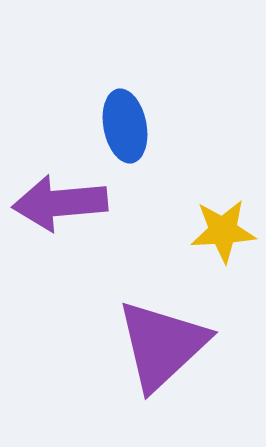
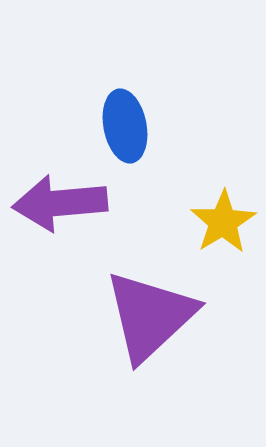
yellow star: moved 9 px up; rotated 28 degrees counterclockwise
purple triangle: moved 12 px left, 29 px up
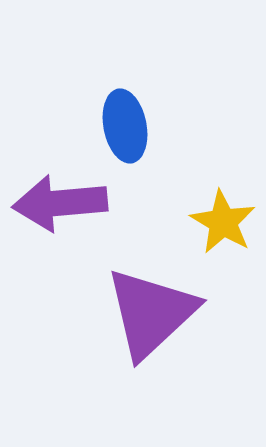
yellow star: rotated 10 degrees counterclockwise
purple triangle: moved 1 px right, 3 px up
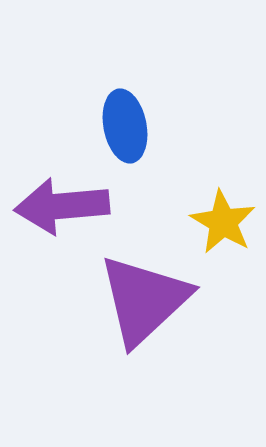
purple arrow: moved 2 px right, 3 px down
purple triangle: moved 7 px left, 13 px up
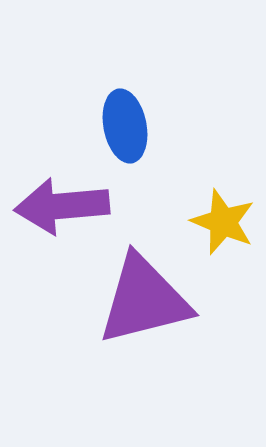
yellow star: rotated 8 degrees counterclockwise
purple triangle: rotated 29 degrees clockwise
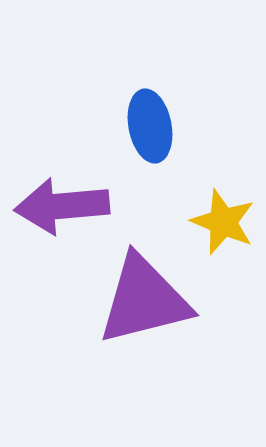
blue ellipse: moved 25 px right
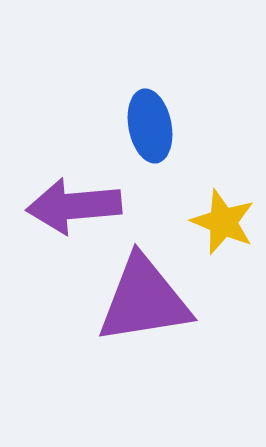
purple arrow: moved 12 px right
purple triangle: rotated 5 degrees clockwise
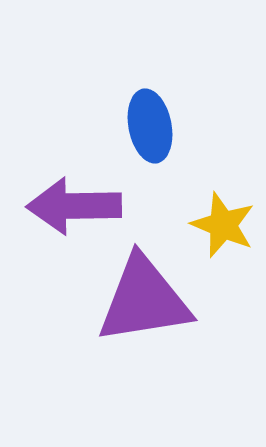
purple arrow: rotated 4 degrees clockwise
yellow star: moved 3 px down
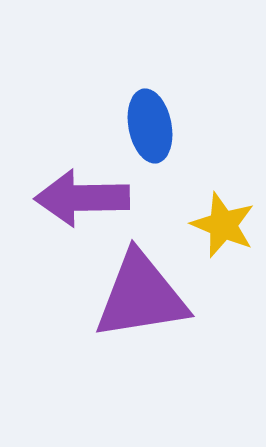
purple arrow: moved 8 px right, 8 px up
purple triangle: moved 3 px left, 4 px up
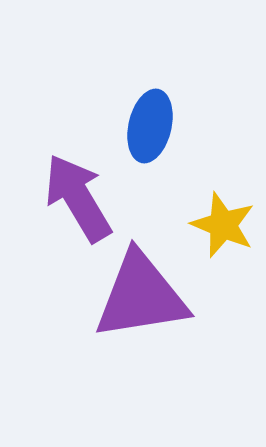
blue ellipse: rotated 24 degrees clockwise
purple arrow: moved 4 px left; rotated 60 degrees clockwise
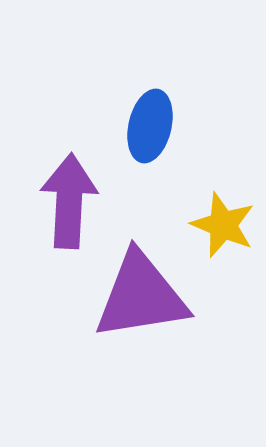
purple arrow: moved 9 px left, 3 px down; rotated 34 degrees clockwise
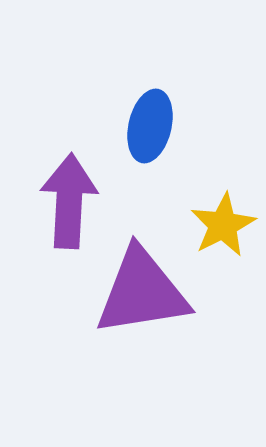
yellow star: rotated 22 degrees clockwise
purple triangle: moved 1 px right, 4 px up
